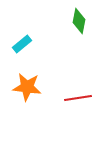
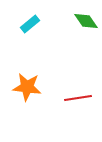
green diamond: moved 7 px right; rotated 45 degrees counterclockwise
cyan rectangle: moved 8 px right, 20 px up
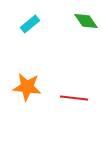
red line: moved 4 px left; rotated 16 degrees clockwise
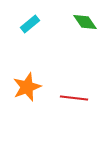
green diamond: moved 1 px left, 1 px down
orange star: rotated 28 degrees counterclockwise
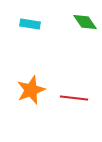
cyan rectangle: rotated 48 degrees clockwise
orange star: moved 4 px right, 3 px down
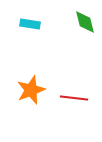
green diamond: rotated 20 degrees clockwise
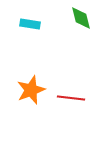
green diamond: moved 4 px left, 4 px up
red line: moved 3 px left
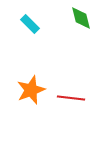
cyan rectangle: rotated 36 degrees clockwise
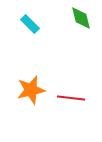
orange star: rotated 8 degrees clockwise
